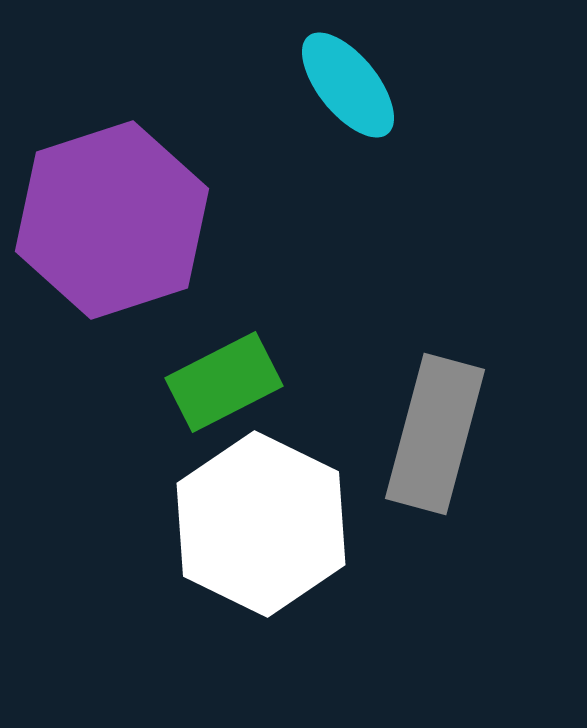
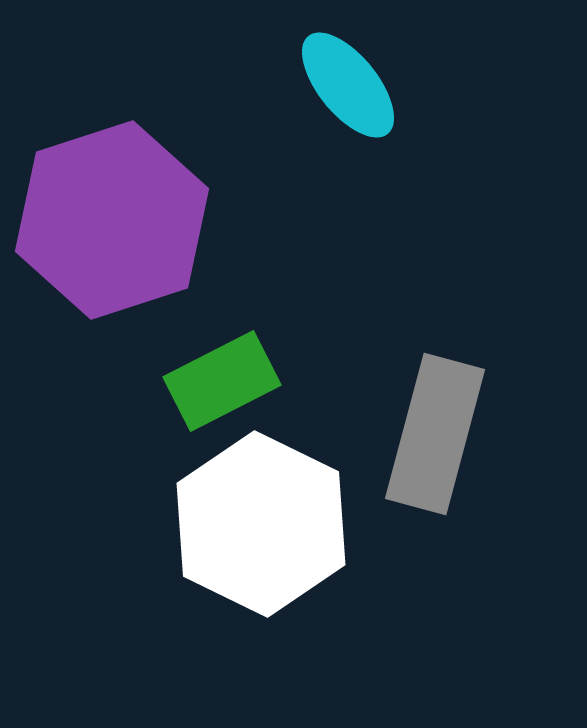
green rectangle: moved 2 px left, 1 px up
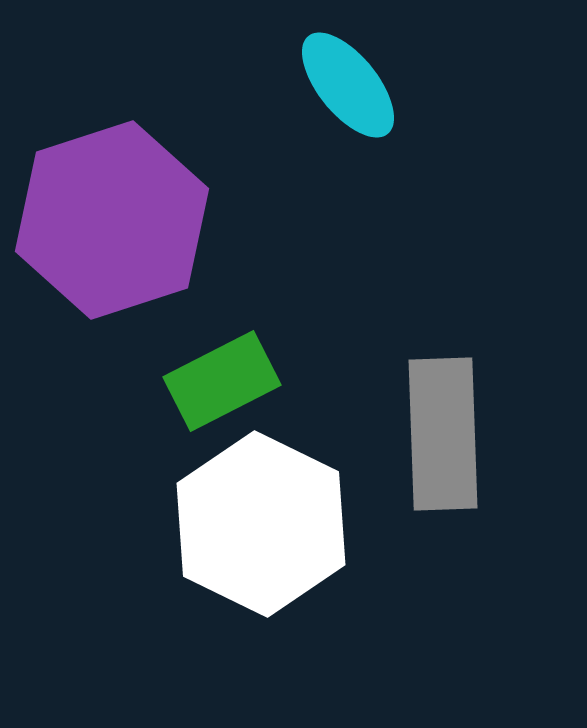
gray rectangle: moved 8 px right; rotated 17 degrees counterclockwise
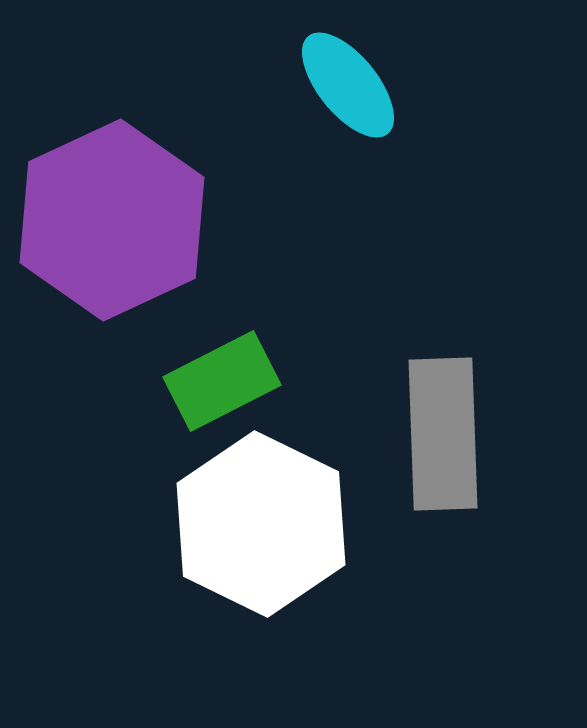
purple hexagon: rotated 7 degrees counterclockwise
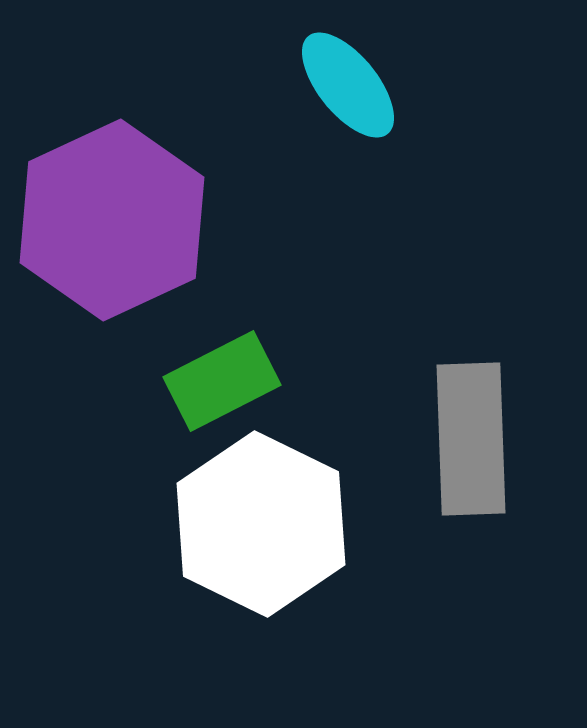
gray rectangle: moved 28 px right, 5 px down
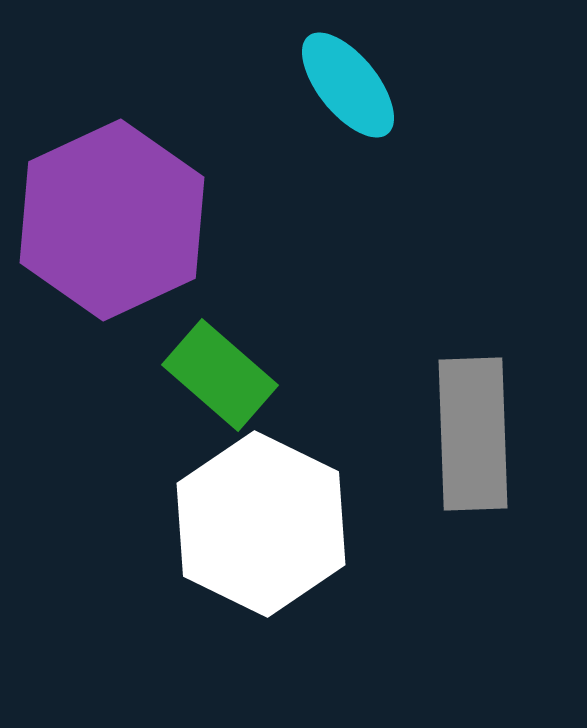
green rectangle: moved 2 px left, 6 px up; rotated 68 degrees clockwise
gray rectangle: moved 2 px right, 5 px up
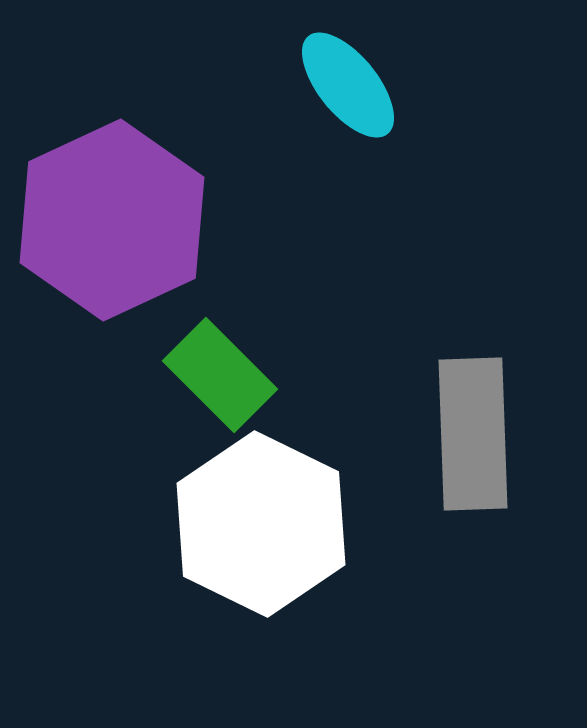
green rectangle: rotated 4 degrees clockwise
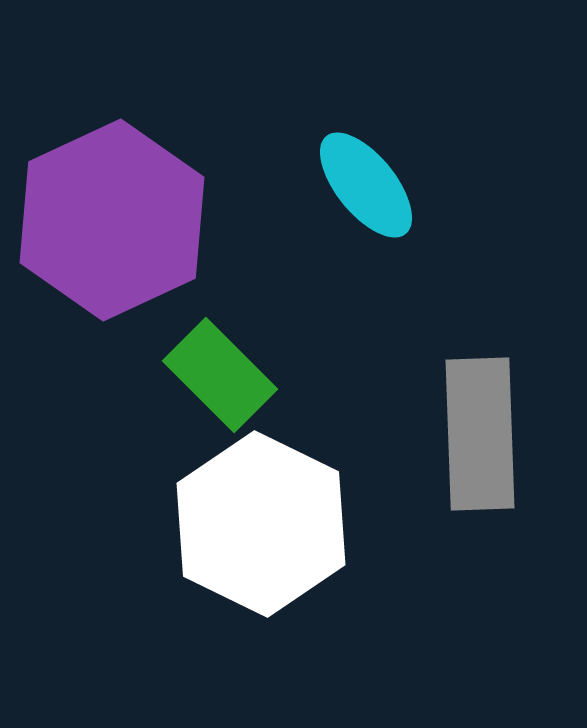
cyan ellipse: moved 18 px right, 100 px down
gray rectangle: moved 7 px right
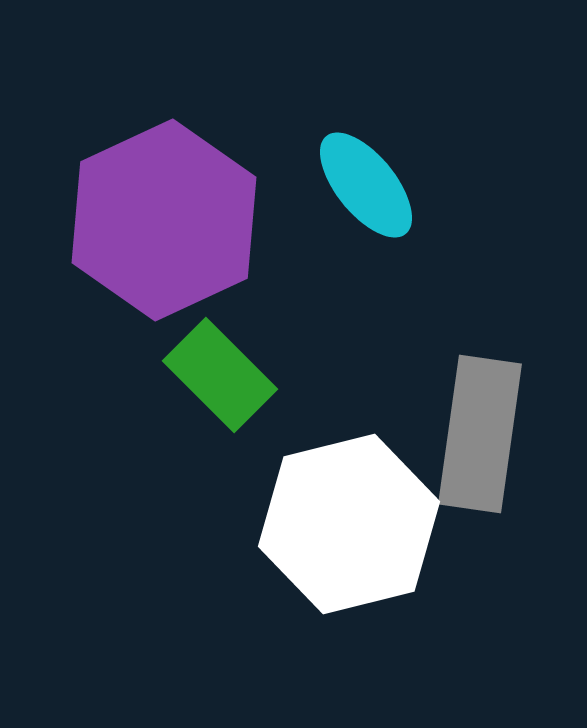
purple hexagon: moved 52 px right
gray rectangle: rotated 10 degrees clockwise
white hexagon: moved 88 px right; rotated 20 degrees clockwise
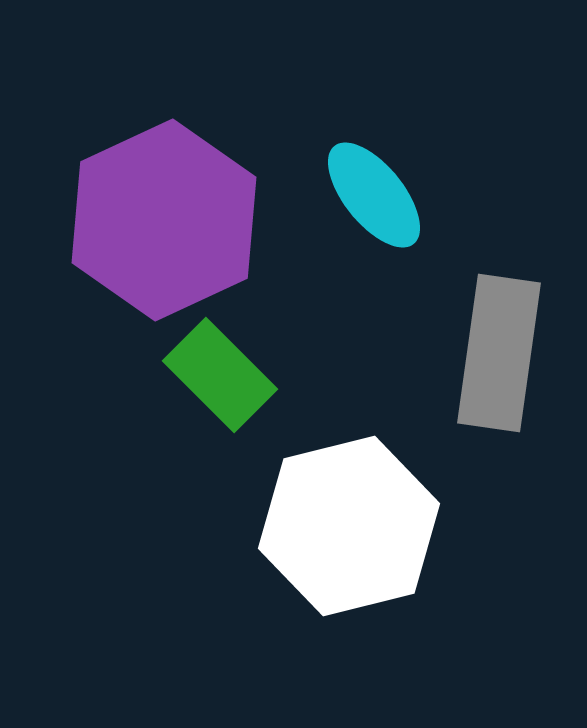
cyan ellipse: moved 8 px right, 10 px down
gray rectangle: moved 19 px right, 81 px up
white hexagon: moved 2 px down
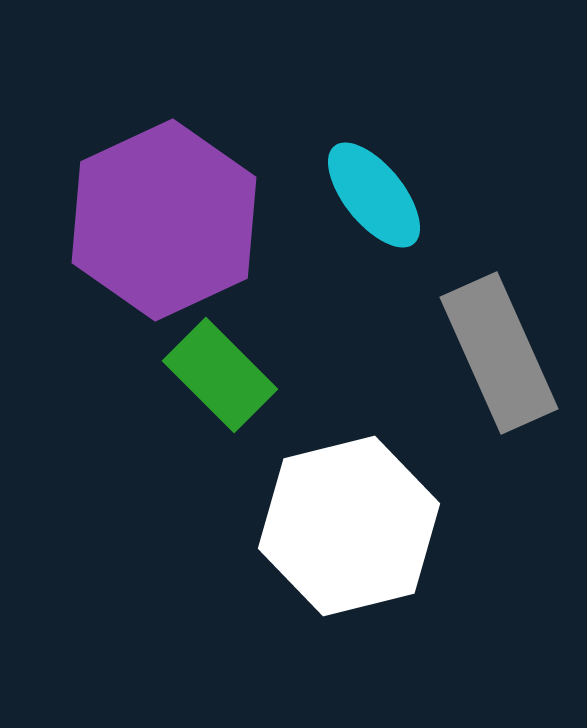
gray rectangle: rotated 32 degrees counterclockwise
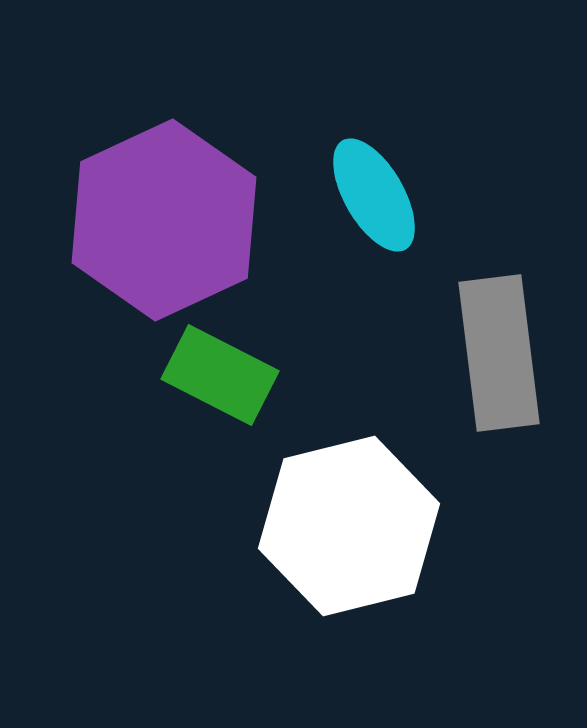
cyan ellipse: rotated 9 degrees clockwise
gray rectangle: rotated 17 degrees clockwise
green rectangle: rotated 18 degrees counterclockwise
